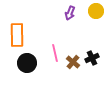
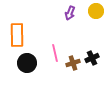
brown cross: moved 1 px down; rotated 32 degrees clockwise
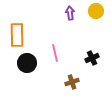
purple arrow: rotated 152 degrees clockwise
brown cross: moved 1 px left, 19 px down
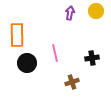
purple arrow: rotated 16 degrees clockwise
black cross: rotated 16 degrees clockwise
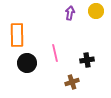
black cross: moved 5 px left, 2 px down
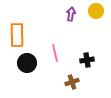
purple arrow: moved 1 px right, 1 px down
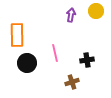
purple arrow: moved 1 px down
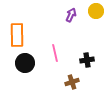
purple arrow: rotated 16 degrees clockwise
black circle: moved 2 px left
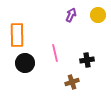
yellow circle: moved 2 px right, 4 px down
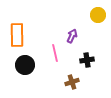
purple arrow: moved 1 px right, 21 px down
black circle: moved 2 px down
